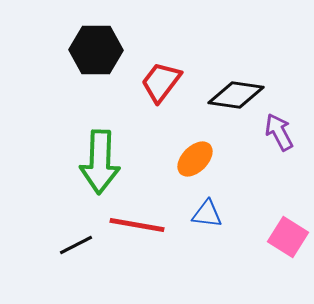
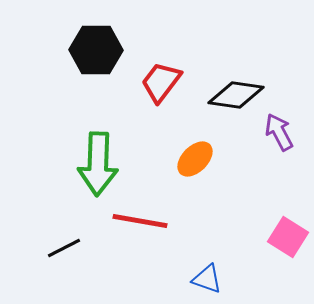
green arrow: moved 2 px left, 2 px down
blue triangle: moved 65 px down; rotated 12 degrees clockwise
red line: moved 3 px right, 4 px up
black line: moved 12 px left, 3 px down
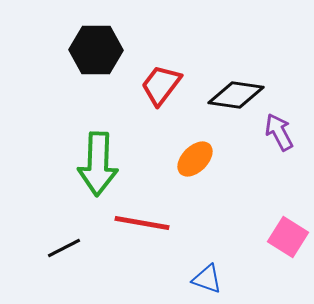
red trapezoid: moved 3 px down
red line: moved 2 px right, 2 px down
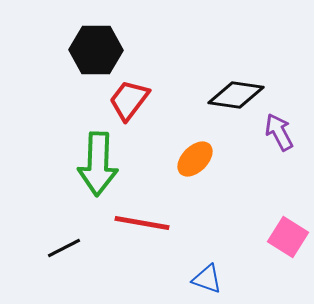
red trapezoid: moved 32 px left, 15 px down
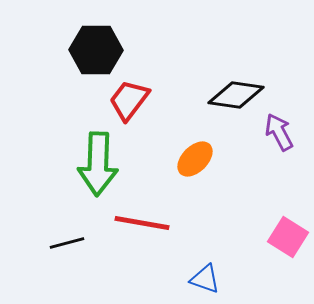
black line: moved 3 px right, 5 px up; rotated 12 degrees clockwise
blue triangle: moved 2 px left
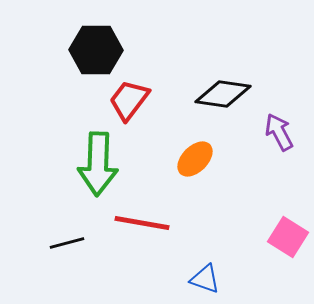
black diamond: moved 13 px left, 1 px up
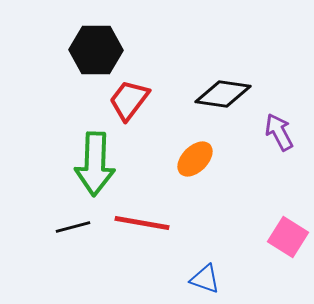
green arrow: moved 3 px left
black line: moved 6 px right, 16 px up
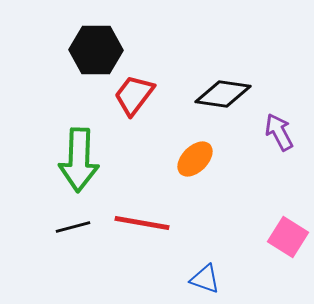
red trapezoid: moved 5 px right, 5 px up
green arrow: moved 16 px left, 4 px up
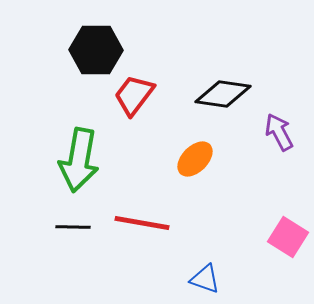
green arrow: rotated 8 degrees clockwise
black line: rotated 16 degrees clockwise
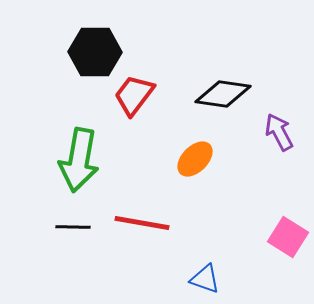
black hexagon: moved 1 px left, 2 px down
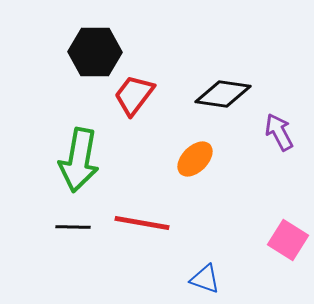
pink square: moved 3 px down
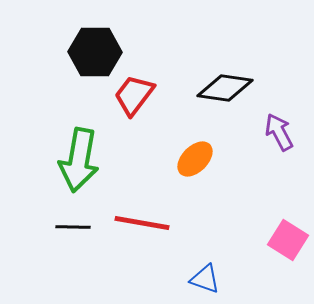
black diamond: moved 2 px right, 6 px up
